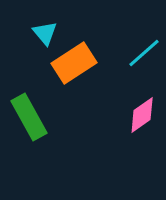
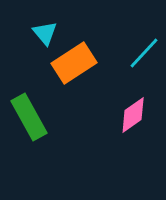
cyan line: rotated 6 degrees counterclockwise
pink diamond: moved 9 px left
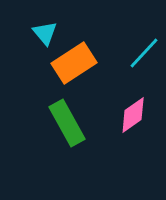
green rectangle: moved 38 px right, 6 px down
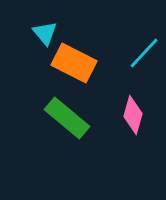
orange rectangle: rotated 60 degrees clockwise
pink diamond: rotated 39 degrees counterclockwise
green rectangle: moved 5 px up; rotated 21 degrees counterclockwise
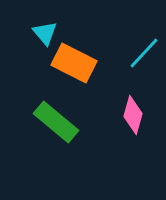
green rectangle: moved 11 px left, 4 px down
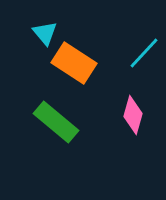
orange rectangle: rotated 6 degrees clockwise
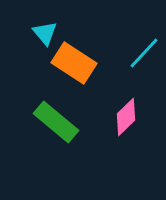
pink diamond: moved 7 px left, 2 px down; rotated 30 degrees clockwise
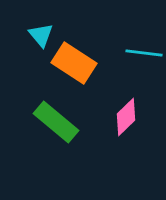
cyan triangle: moved 4 px left, 2 px down
cyan line: rotated 54 degrees clockwise
